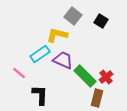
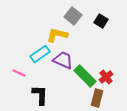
pink line: rotated 16 degrees counterclockwise
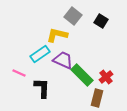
green rectangle: moved 3 px left, 1 px up
black L-shape: moved 2 px right, 7 px up
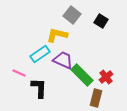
gray square: moved 1 px left, 1 px up
black L-shape: moved 3 px left
brown rectangle: moved 1 px left
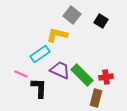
purple trapezoid: moved 3 px left, 10 px down
pink line: moved 2 px right, 1 px down
red cross: rotated 32 degrees clockwise
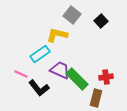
black square: rotated 16 degrees clockwise
green rectangle: moved 5 px left, 4 px down
black L-shape: rotated 140 degrees clockwise
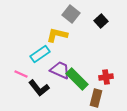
gray square: moved 1 px left, 1 px up
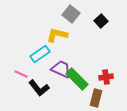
purple trapezoid: moved 1 px right, 1 px up
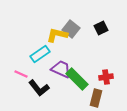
gray square: moved 15 px down
black square: moved 7 px down; rotated 16 degrees clockwise
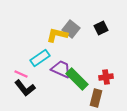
cyan rectangle: moved 4 px down
black L-shape: moved 14 px left
